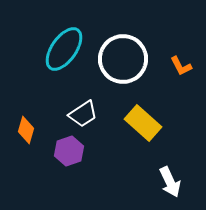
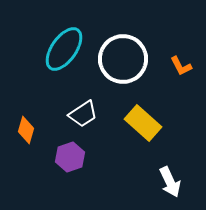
purple hexagon: moved 1 px right, 6 px down
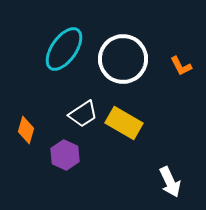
yellow rectangle: moved 19 px left; rotated 12 degrees counterclockwise
purple hexagon: moved 5 px left, 2 px up; rotated 16 degrees counterclockwise
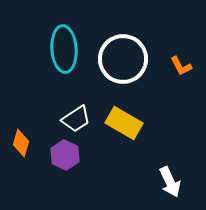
cyan ellipse: rotated 39 degrees counterclockwise
white trapezoid: moved 7 px left, 5 px down
orange diamond: moved 5 px left, 13 px down
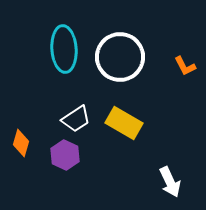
white circle: moved 3 px left, 2 px up
orange L-shape: moved 4 px right
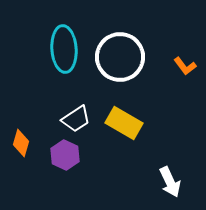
orange L-shape: rotated 10 degrees counterclockwise
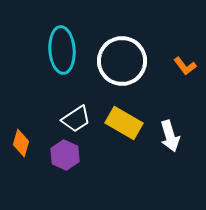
cyan ellipse: moved 2 px left, 1 px down
white circle: moved 2 px right, 4 px down
white arrow: moved 46 px up; rotated 8 degrees clockwise
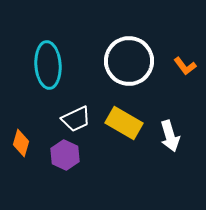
cyan ellipse: moved 14 px left, 15 px down
white circle: moved 7 px right
white trapezoid: rotated 8 degrees clockwise
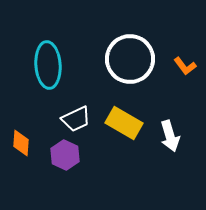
white circle: moved 1 px right, 2 px up
orange diamond: rotated 12 degrees counterclockwise
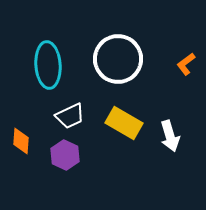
white circle: moved 12 px left
orange L-shape: moved 1 px right, 2 px up; rotated 90 degrees clockwise
white trapezoid: moved 6 px left, 3 px up
orange diamond: moved 2 px up
